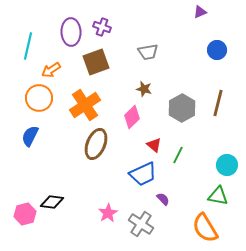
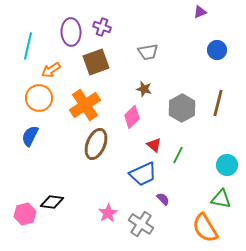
green triangle: moved 3 px right, 3 px down
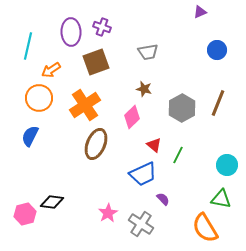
brown line: rotated 8 degrees clockwise
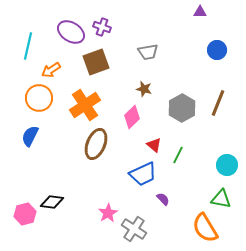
purple triangle: rotated 24 degrees clockwise
purple ellipse: rotated 56 degrees counterclockwise
gray cross: moved 7 px left, 5 px down
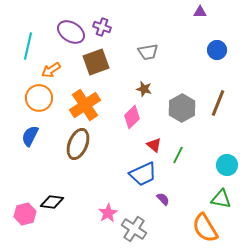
brown ellipse: moved 18 px left
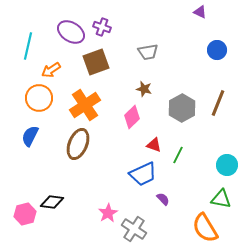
purple triangle: rotated 24 degrees clockwise
red triangle: rotated 21 degrees counterclockwise
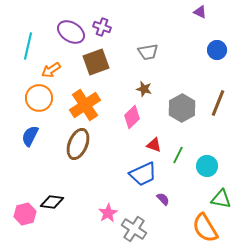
cyan circle: moved 20 px left, 1 px down
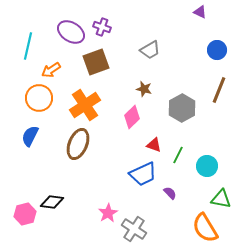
gray trapezoid: moved 2 px right, 2 px up; rotated 20 degrees counterclockwise
brown line: moved 1 px right, 13 px up
purple semicircle: moved 7 px right, 6 px up
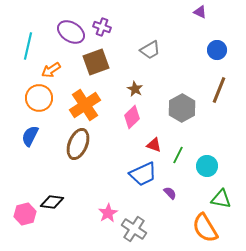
brown star: moved 9 px left; rotated 14 degrees clockwise
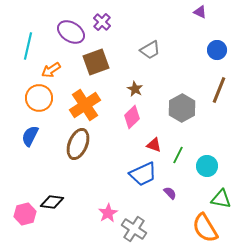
purple cross: moved 5 px up; rotated 24 degrees clockwise
